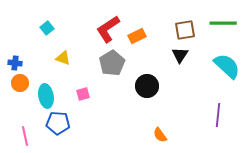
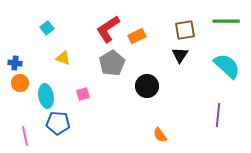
green line: moved 3 px right, 2 px up
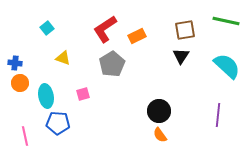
green line: rotated 12 degrees clockwise
red L-shape: moved 3 px left
black triangle: moved 1 px right, 1 px down
gray pentagon: moved 1 px down
black circle: moved 12 px right, 25 px down
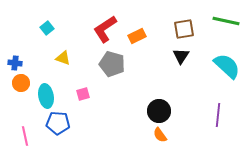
brown square: moved 1 px left, 1 px up
gray pentagon: rotated 25 degrees counterclockwise
orange circle: moved 1 px right
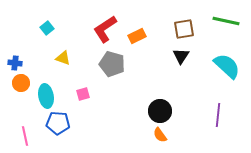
black circle: moved 1 px right
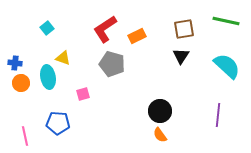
cyan ellipse: moved 2 px right, 19 px up
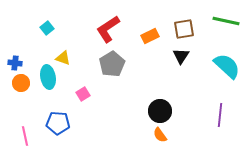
red L-shape: moved 3 px right
orange rectangle: moved 13 px right
gray pentagon: rotated 25 degrees clockwise
pink square: rotated 16 degrees counterclockwise
purple line: moved 2 px right
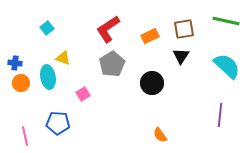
black circle: moved 8 px left, 28 px up
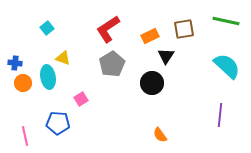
black triangle: moved 15 px left
orange circle: moved 2 px right
pink square: moved 2 px left, 5 px down
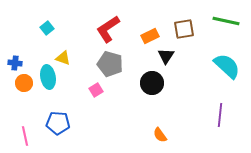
gray pentagon: moved 2 px left; rotated 25 degrees counterclockwise
orange circle: moved 1 px right
pink square: moved 15 px right, 9 px up
